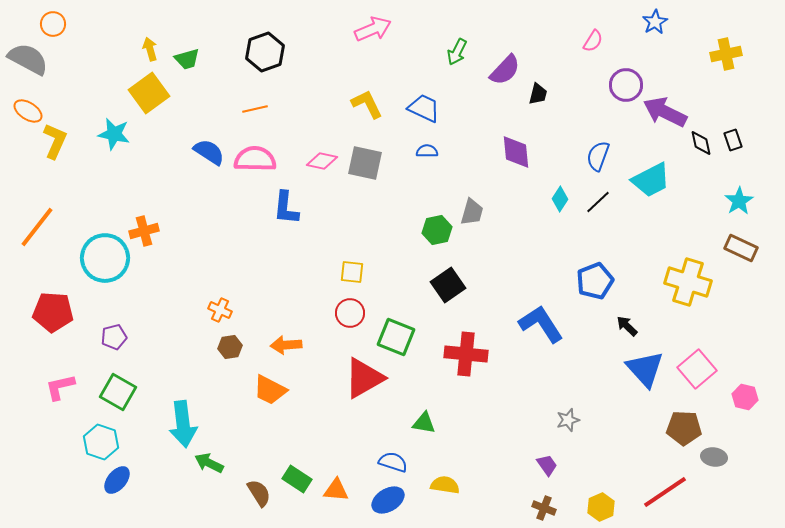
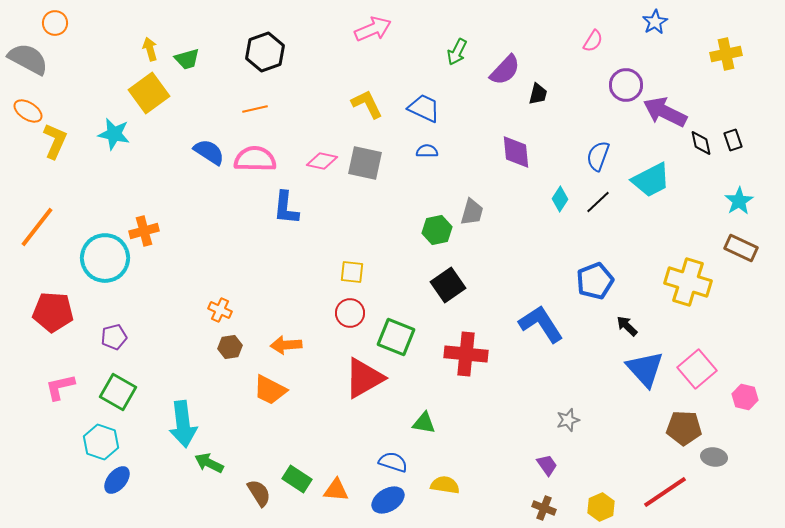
orange circle at (53, 24): moved 2 px right, 1 px up
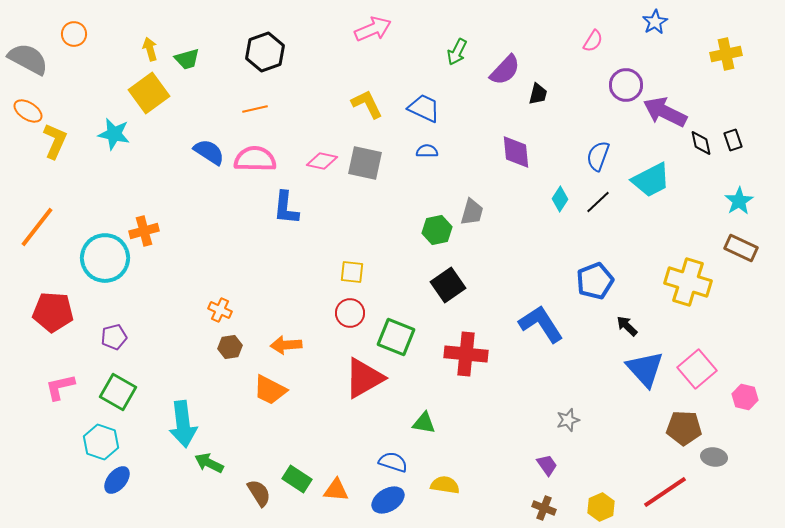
orange circle at (55, 23): moved 19 px right, 11 px down
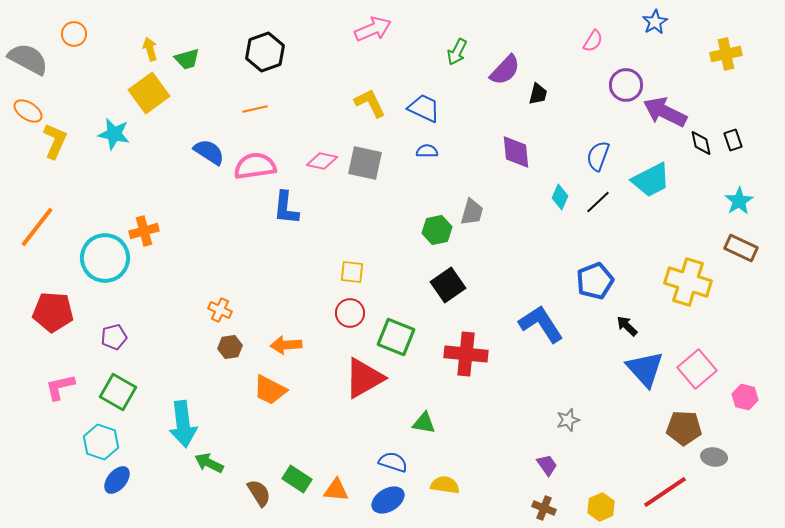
yellow L-shape at (367, 104): moved 3 px right, 1 px up
pink semicircle at (255, 159): moved 7 px down; rotated 9 degrees counterclockwise
cyan diamond at (560, 199): moved 2 px up; rotated 10 degrees counterclockwise
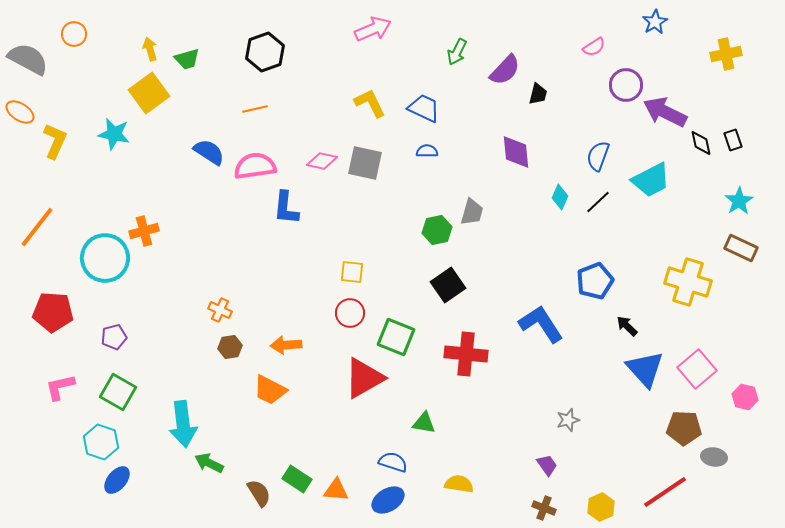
pink semicircle at (593, 41): moved 1 px right, 6 px down; rotated 25 degrees clockwise
orange ellipse at (28, 111): moved 8 px left, 1 px down
yellow semicircle at (445, 485): moved 14 px right, 1 px up
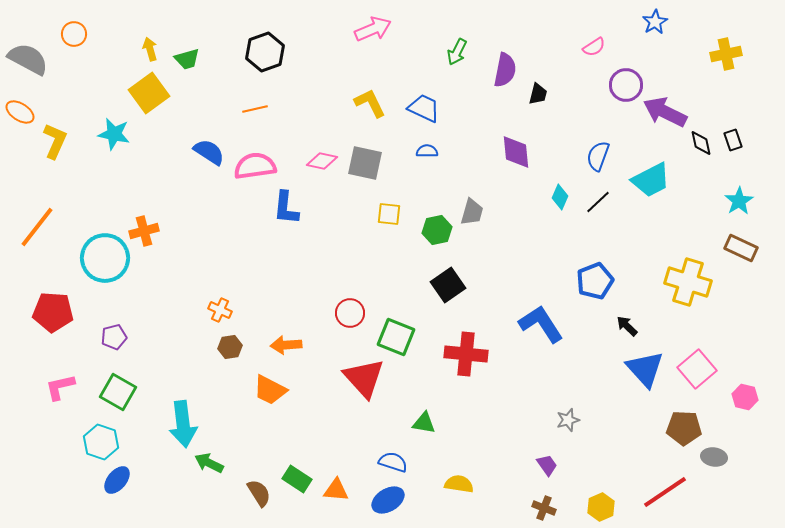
purple semicircle at (505, 70): rotated 32 degrees counterclockwise
yellow square at (352, 272): moved 37 px right, 58 px up
red triangle at (364, 378): rotated 42 degrees counterclockwise
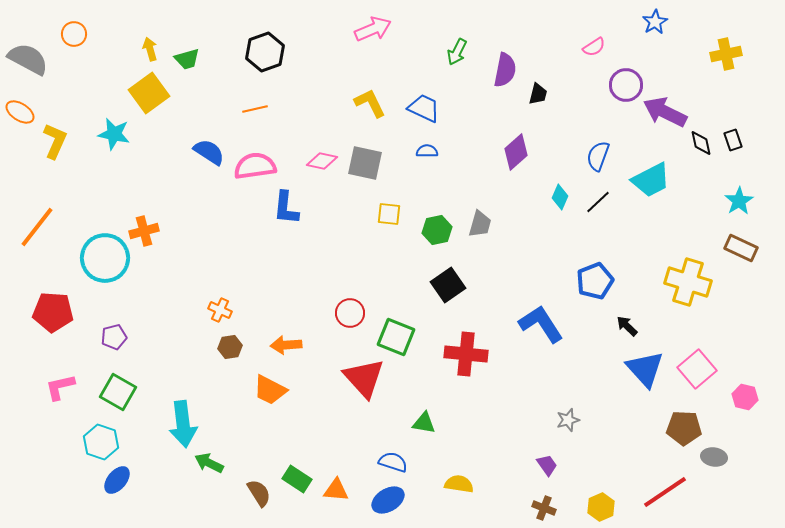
purple diamond at (516, 152): rotated 54 degrees clockwise
gray trapezoid at (472, 212): moved 8 px right, 12 px down
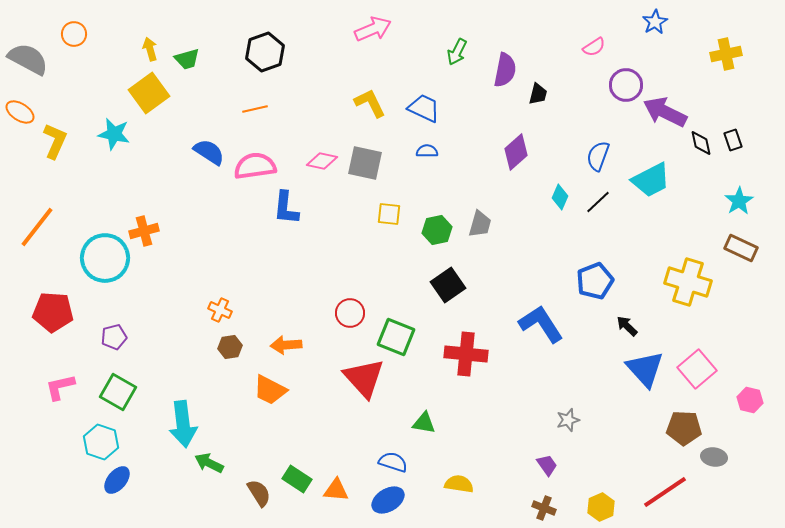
pink hexagon at (745, 397): moved 5 px right, 3 px down
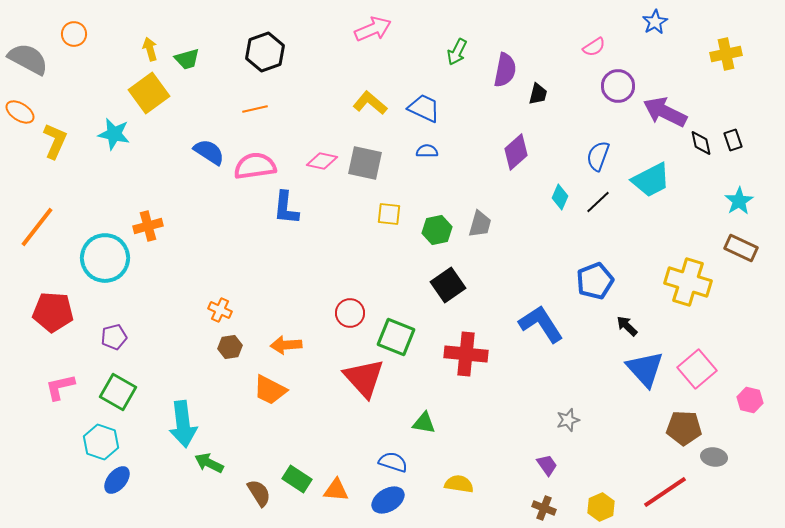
purple circle at (626, 85): moved 8 px left, 1 px down
yellow L-shape at (370, 103): rotated 24 degrees counterclockwise
orange cross at (144, 231): moved 4 px right, 5 px up
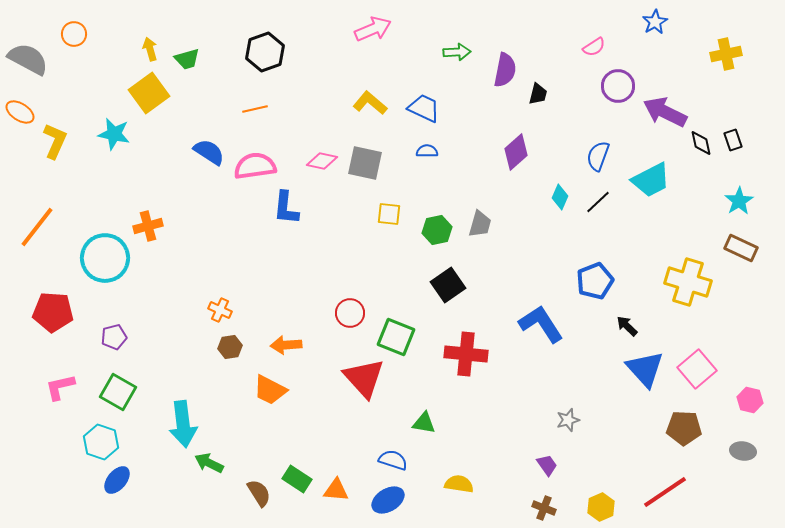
green arrow at (457, 52): rotated 120 degrees counterclockwise
gray ellipse at (714, 457): moved 29 px right, 6 px up
blue semicircle at (393, 462): moved 2 px up
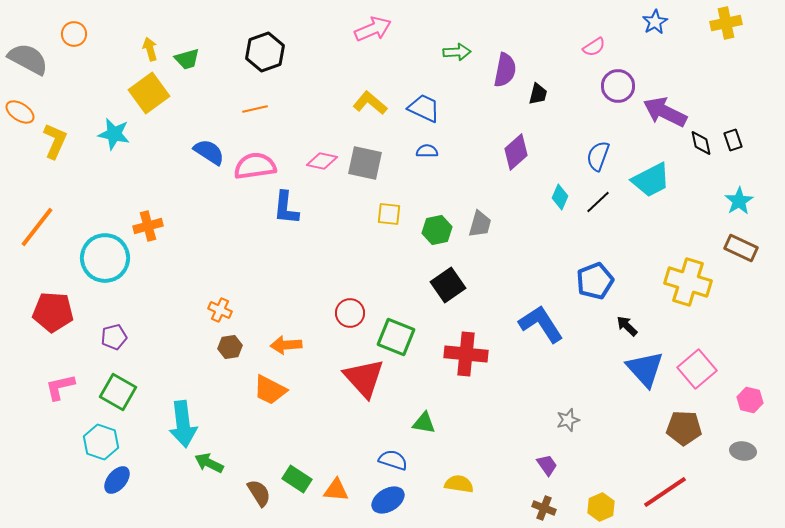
yellow cross at (726, 54): moved 31 px up
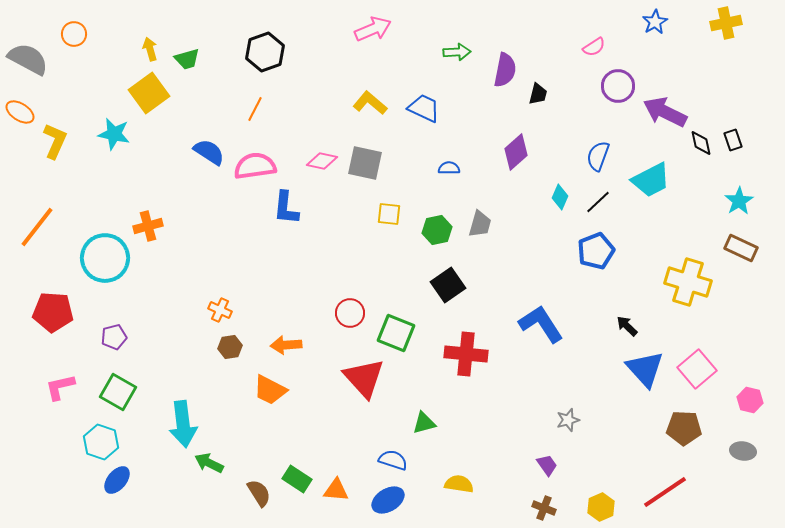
orange line at (255, 109): rotated 50 degrees counterclockwise
blue semicircle at (427, 151): moved 22 px right, 17 px down
blue pentagon at (595, 281): moved 1 px right, 30 px up
green square at (396, 337): moved 4 px up
green triangle at (424, 423): rotated 25 degrees counterclockwise
